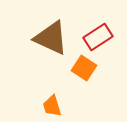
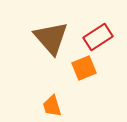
brown triangle: rotated 24 degrees clockwise
orange square: rotated 35 degrees clockwise
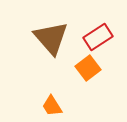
orange square: moved 4 px right; rotated 15 degrees counterclockwise
orange trapezoid: rotated 15 degrees counterclockwise
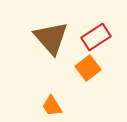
red rectangle: moved 2 px left
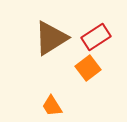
brown triangle: rotated 39 degrees clockwise
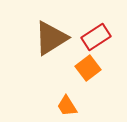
orange trapezoid: moved 15 px right
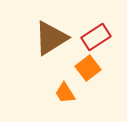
orange trapezoid: moved 2 px left, 13 px up
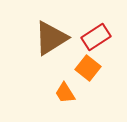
orange square: rotated 15 degrees counterclockwise
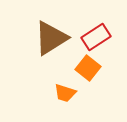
orange trapezoid: rotated 40 degrees counterclockwise
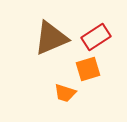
brown triangle: rotated 9 degrees clockwise
orange square: moved 1 px down; rotated 35 degrees clockwise
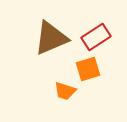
orange trapezoid: moved 2 px up
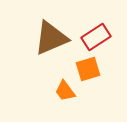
orange trapezoid: rotated 35 degrees clockwise
